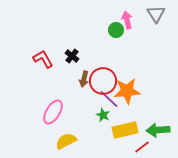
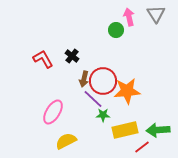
pink arrow: moved 2 px right, 3 px up
purple line: moved 16 px left
green star: rotated 24 degrees counterclockwise
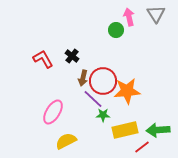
brown arrow: moved 1 px left, 1 px up
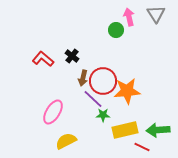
red L-shape: rotated 20 degrees counterclockwise
red line: rotated 63 degrees clockwise
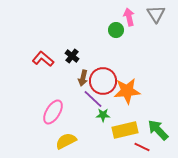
green arrow: rotated 50 degrees clockwise
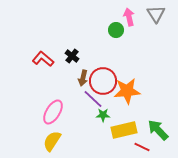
yellow rectangle: moved 1 px left
yellow semicircle: moved 14 px left; rotated 30 degrees counterclockwise
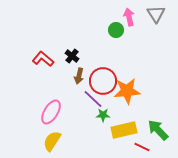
brown arrow: moved 4 px left, 2 px up
pink ellipse: moved 2 px left
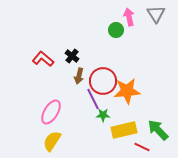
purple line: rotated 20 degrees clockwise
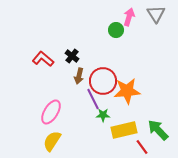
pink arrow: rotated 30 degrees clockwise
red line: rotated 28 degrees clockwise
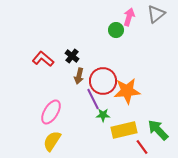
gray triangle: rotated 24 degrees clockwise
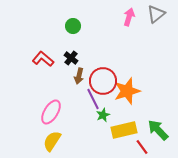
green circle: moved 43 px left, 4 px up
black cross: moved 1 px left, 2 px down
orange star: rotated 12 degrees counterclockwise
green star: rotated 24 degrees counterclockwise
